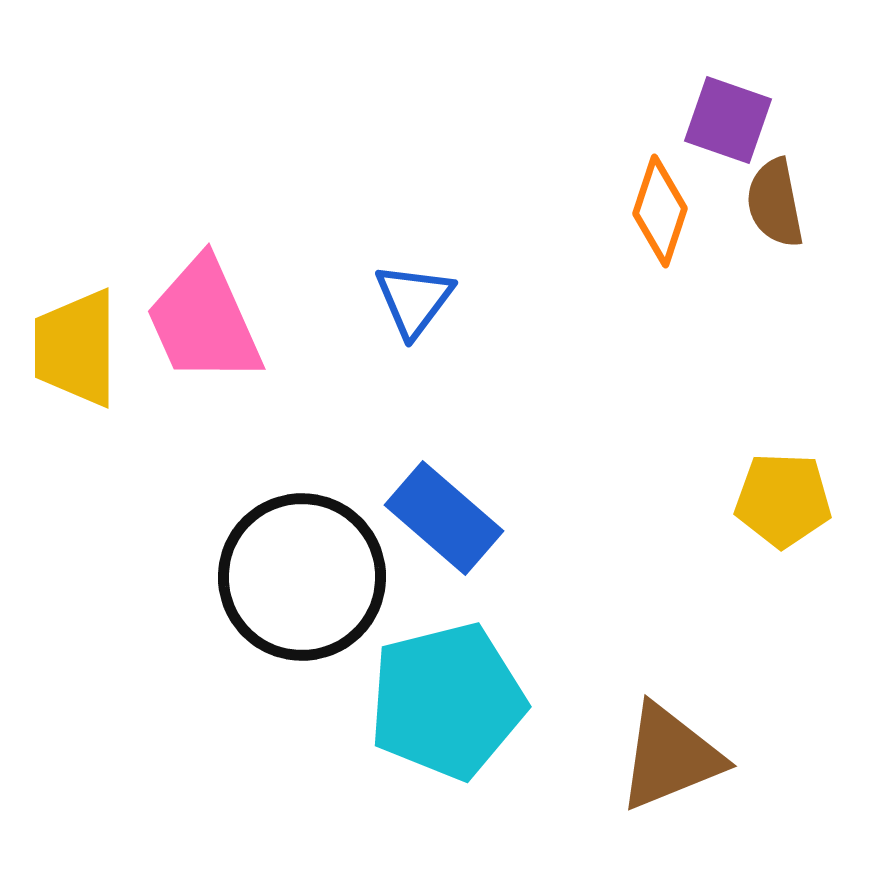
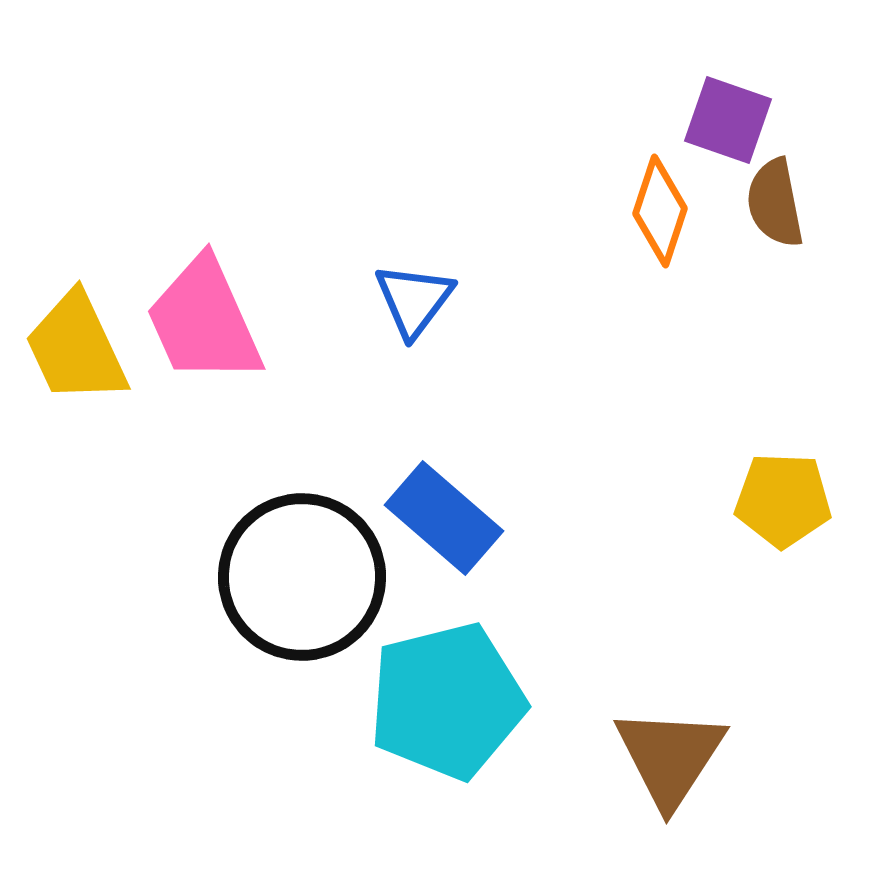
yellow trapezoid: rotated 25 degrees counterclockwise
brown triangle: rotated 35 degrees counterclockwise
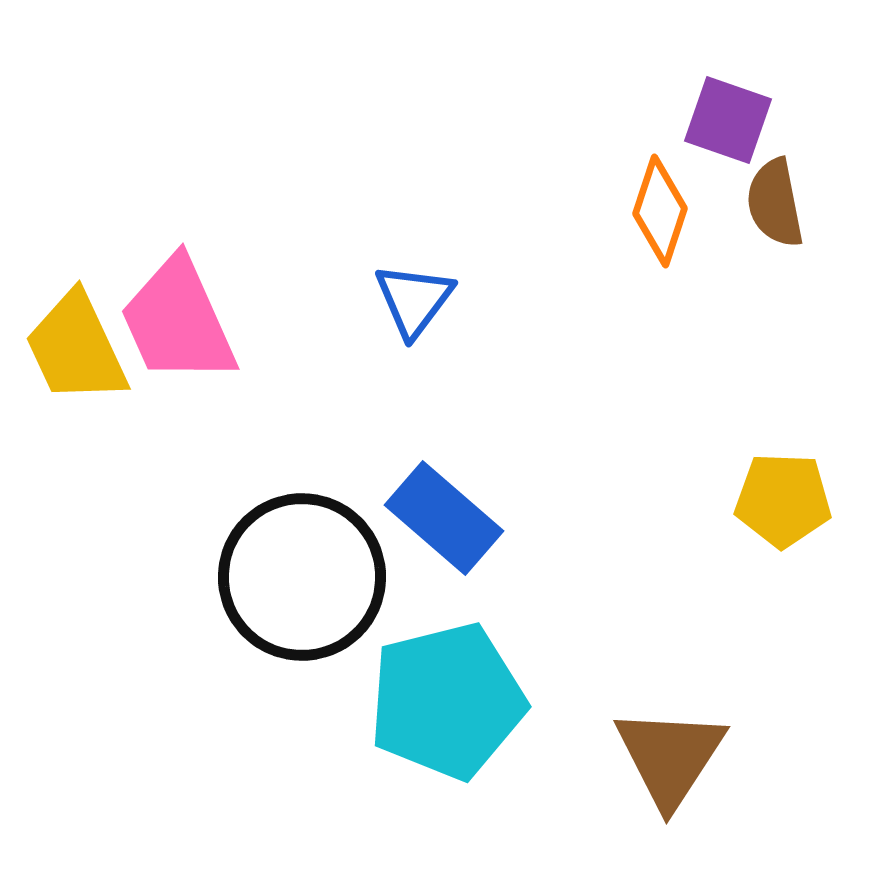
pink trapezoid: moved 26 px left
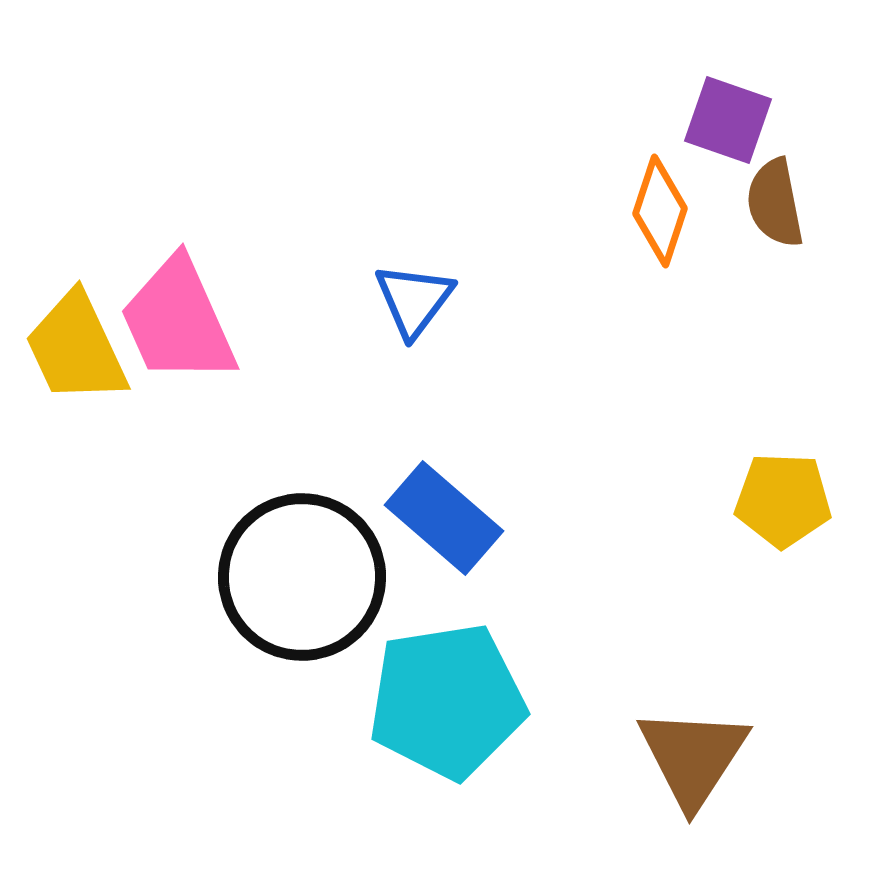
cyan pentagon: rotated 5 degrees clockwise
brown triangle: moved 23 px right
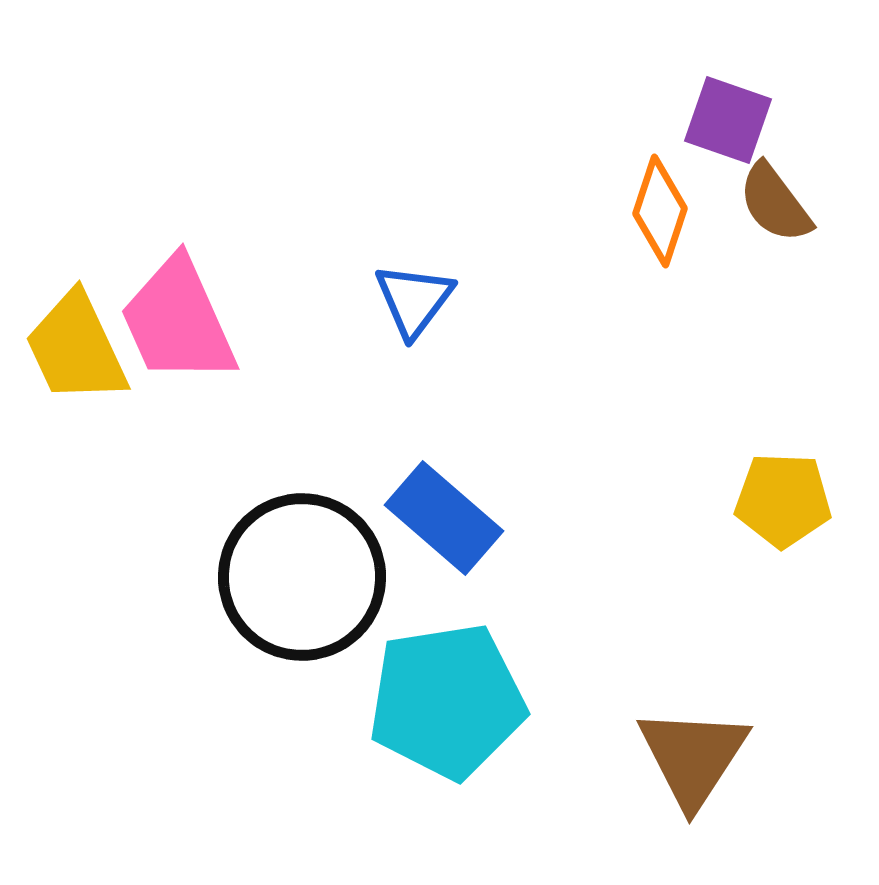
brown semicircle: rotated 26 degrees counterclockwise
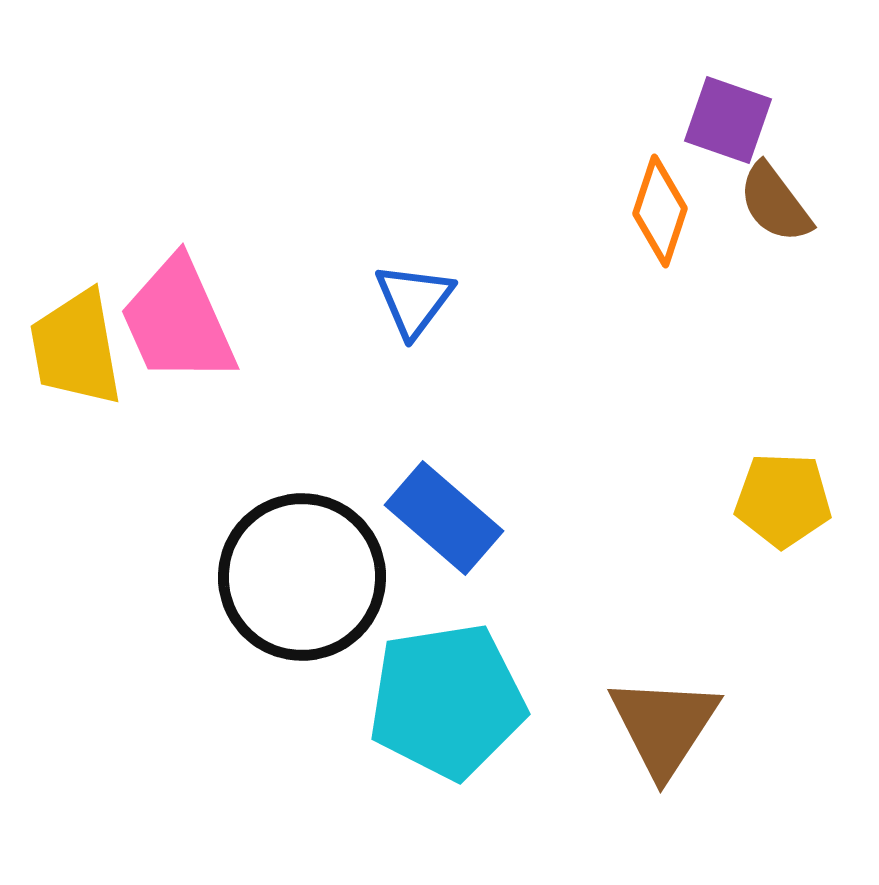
yellow trapezoid: rotated 15 degrees clockwise
brown triangle: moved 29 px left, 31 px up
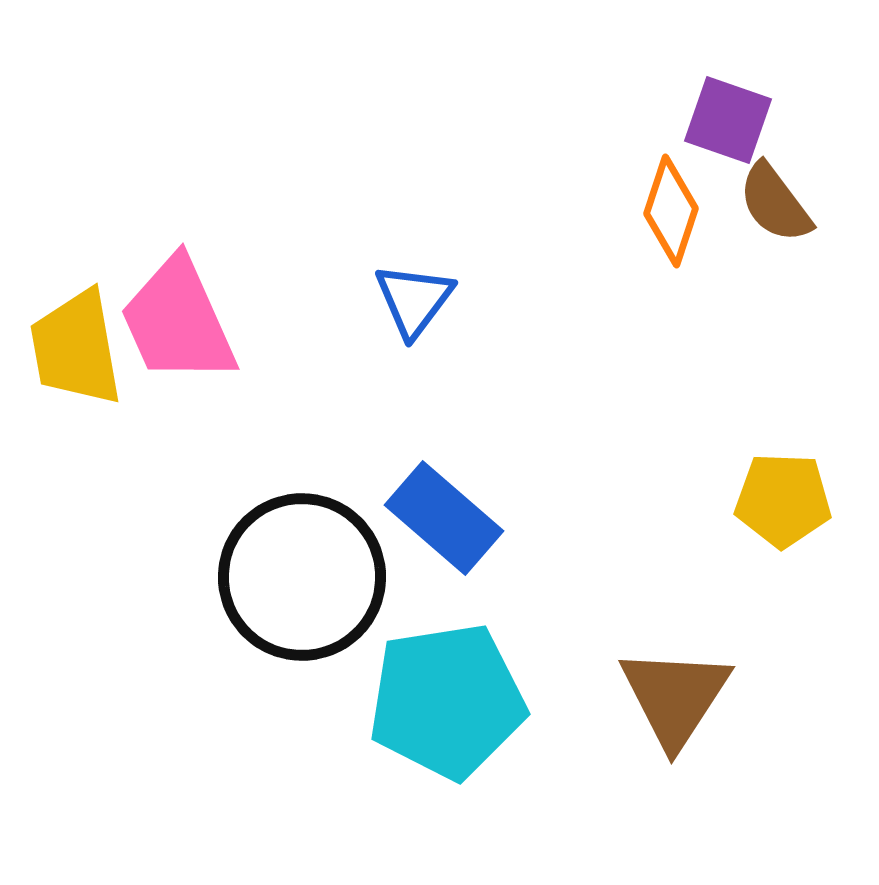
orange diamond: moved 11 px right
brown triangle: moved 11 px right, 29 px up
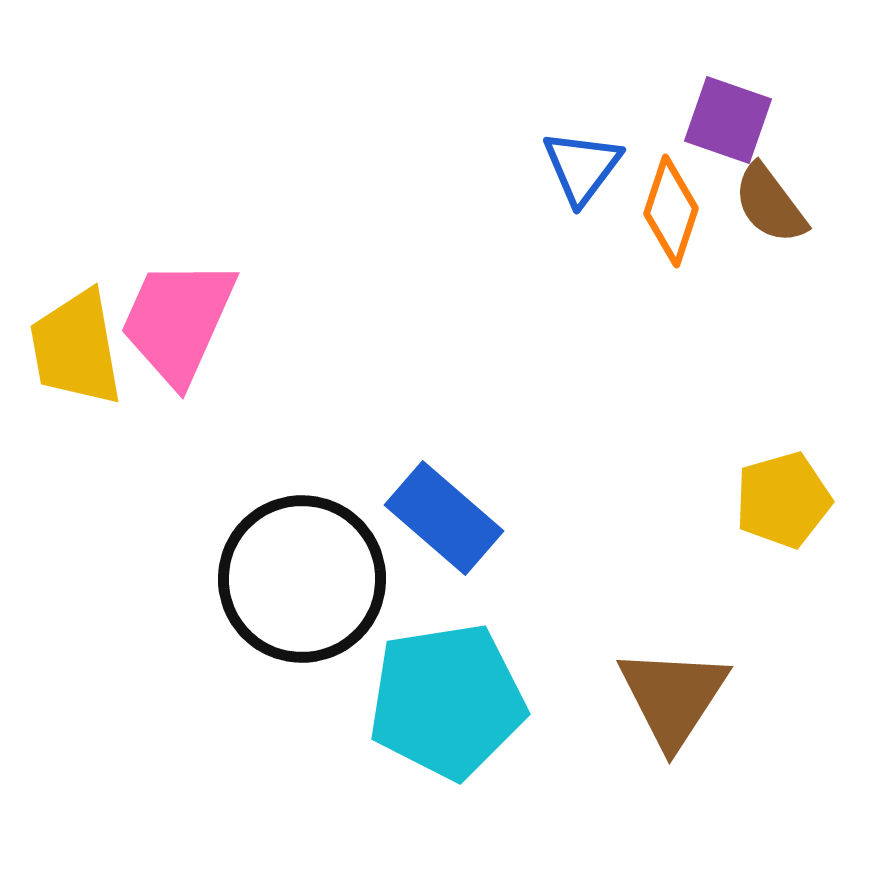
brown semicircle: moved 5 px left, 1 px down
blue triangle: moved 168 px right, 133 px up
pink trapezoid: rotated 48 degrees clockwise
yellow pentagon: rotated 18 degrees counterclockwise
black circle: moved 2 px down
brown triangle: moved 2 px left
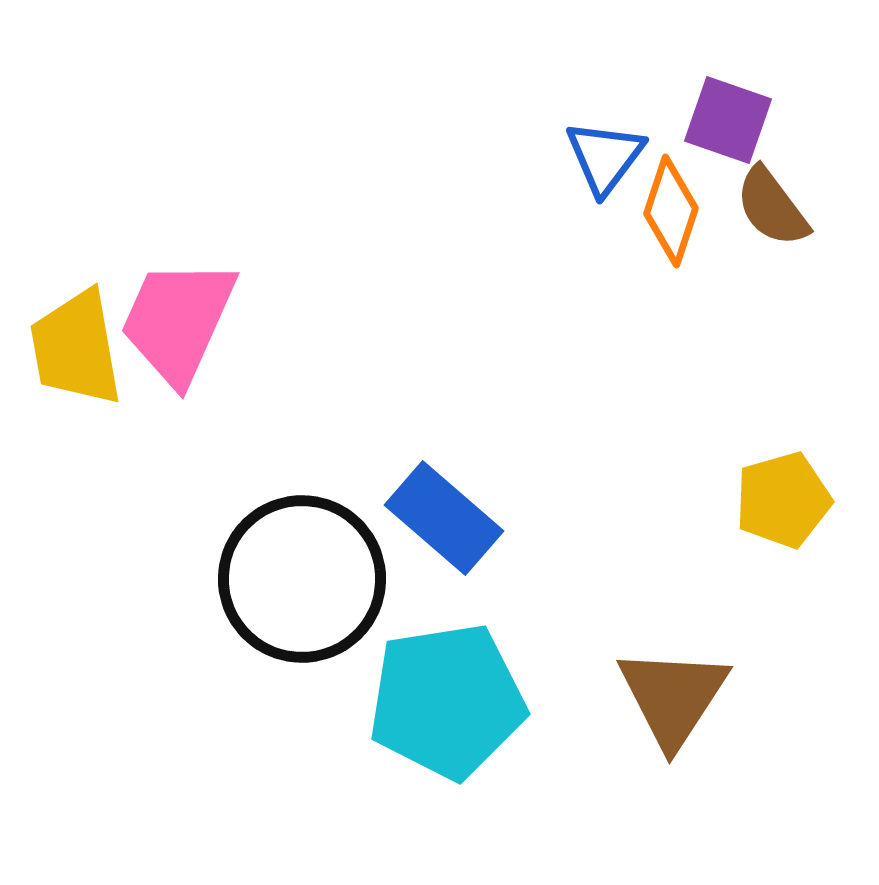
blue triangle: moved 23 px right, 10 px up
brown semicircle: moved 2 px right, 3 px down
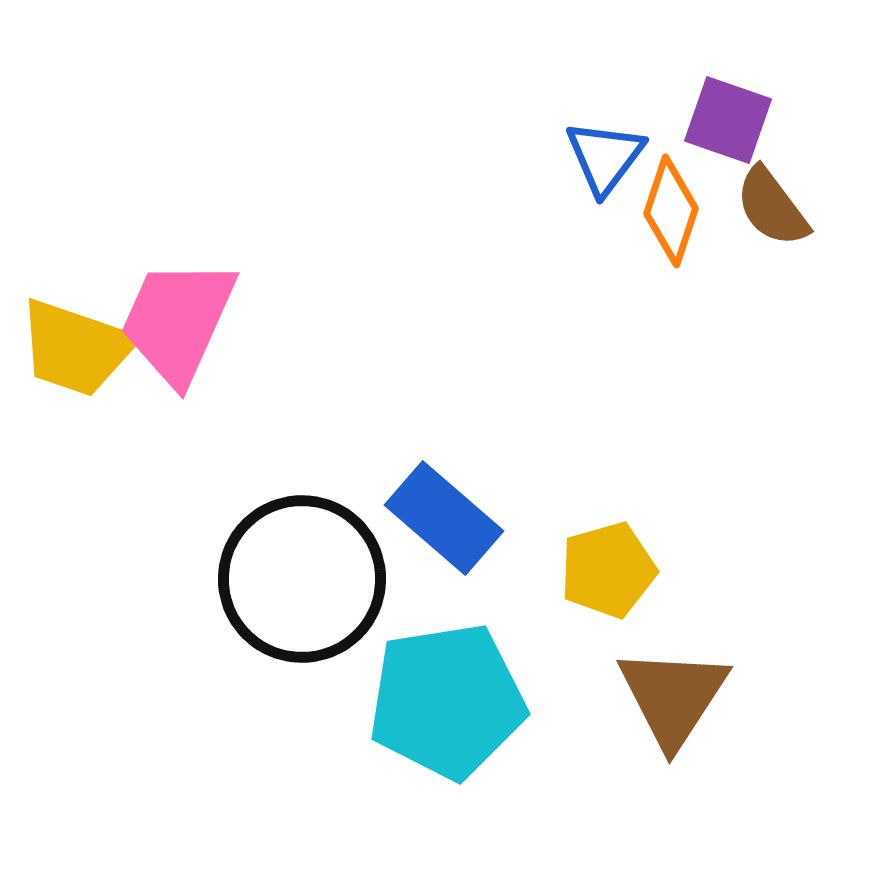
yellow trapezoid: rotated 61 degrees counterclockwise
yellow pentagon: moved 175 px left, 70 px down
